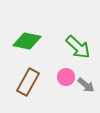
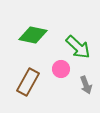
green diamond: moved 6 px right, 6 px up
pink circle: moved 5 px left, 8 px up
gray arrow: rotated 30 degrees clockwise
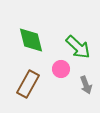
green diamond: moved 2 px left, 5 px down; rotated 64 degrees clockwise
brown rectangle: moved 2 px down
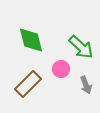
green arrow: moved 3 px right
brown rectangle: rotated 16 degrees clockwise
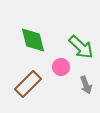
green diamond: moved 2 px right
pink circle: moved 2 px up
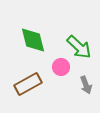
green arrow: moved 2 px left
brown rectangle: rotated 16 degrees clockwise
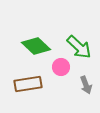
green diamond: moved 3 px right, 6 px down; rotated 32 degrees counterclockwise
brown rectangle: rotated 20 degrees clockwise
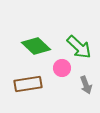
pink circle: moved 1 px right, 1 px down
